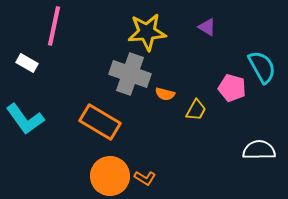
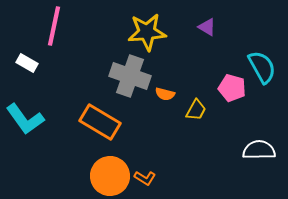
gray cross: moved 2 px down
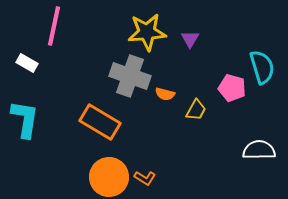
purple triangle: moved 17 px left, 12 px down; rotated 30 degrees clockwise
cyan semicircle: rotated 12 degrees clockwise
cyan L-shape: rotated 135 degrees counterclockwise
orange circle: moved 1 px left, 1 px down
